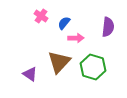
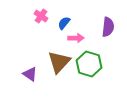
green hexagon: moved 4 px left, 3 px up
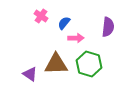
brown triangle: moved 3 px left, 2 px down; rotated 45 degrees clockwise
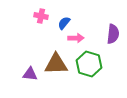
pink cross: rotated 24 degrees counterclockwise
purple semicircle: moved 5 px right, 7 px down
purple triangle: rotated 28 degrees counterclockwise
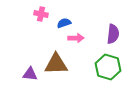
pink cross: moved 2 px up
blue semicircle: rotated 32 degrees clockwise
green hexagon: moved 19 px right, 3 px down
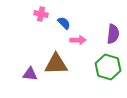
blue semicircle: rotated 64 degrees clockwise
pink arrow: moved 2 px right, 2 px down
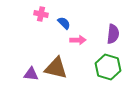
brown triangle: moved 4 px down; rotated 15 degrees clockwise
purple triangle: moved 1 px right
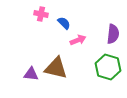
pink arrow: rotated 21 degrees counterclockwise
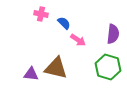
pink arrow: rotated 56 degrees clockwise
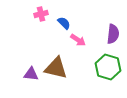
pink cross: rotated 24 degrees counterclockwise
